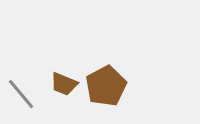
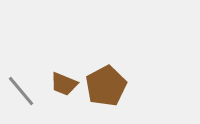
gray line: moved 3 px up
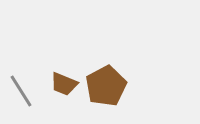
gray line: rotated 8 degrees clockwise
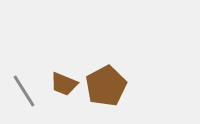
gray line: moved 3 px right
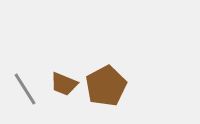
gray line: moved 1 px right, 2 px up
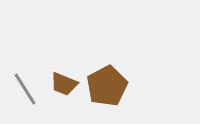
brown pentagon: moved 1 px right
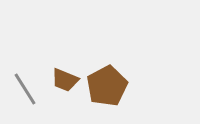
brown trapezoid: moved 1 px right, 4 px up
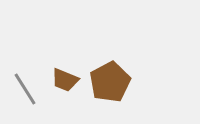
brown pentagon: moved 3 px right, 4 px up
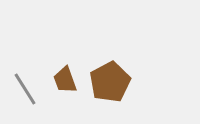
brown trapezoid: rotated 48 degrees clockwise
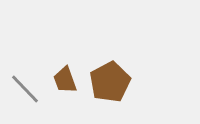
gray line: rotated 12 degrees counterclockwise
